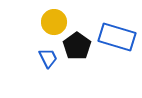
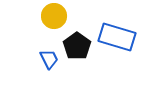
yellow circle: moved 6 px up
blue trapezoid: moved 1 px right, 1 px down
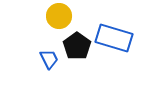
yellow circle: moved 5 px right
blue rectangle: moved 3 px left, 1 px down
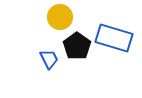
yellow circle: moved 1 px right, 1 px down
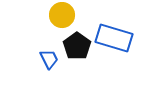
yellow circle: moved 2 px right, 2 px up
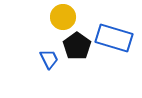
yellow circle: moved 1 px right, 2 px down
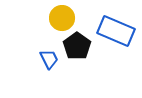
yellow circle: moved 1 px left, 1 px down
blue rectangle: moved 2 px right, 7 px up; rotated 6 degrees clockwise
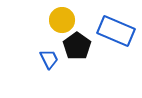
yellow circle: moved 2 px down
